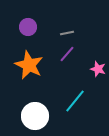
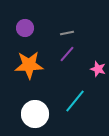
purple circle: moved 3 px left, 1 px down
orange star: rotated 28 degrees counterclockwise
white circle: moved 2 px up
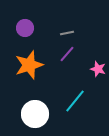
orange star: rotated 16 degrees counterclockwise
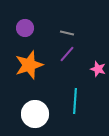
gray line: rotated 24 degrees clockwise
cyan line: rotated 35 degrees counterclockwise
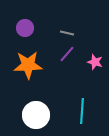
orange star: moved 1 px left; rotated 16 degrees clockwise
pink star: moved 3 px left, 7 px up
cyan line: moved 7 px right, 10 px down
white circle: moved 1 px right, 1 px down
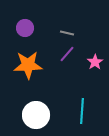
pink star: rotated 21 degrees clockwise
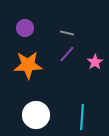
cyan line: moved 6 px down
